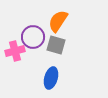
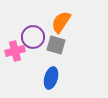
orange semicircle: moved 3 px right, 1 px down
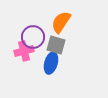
pink cross: moved 9 px right
blue ellipse: moved 15 px up
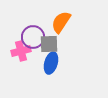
gray square: moved 7 px left, 1 px up; rotated 18 degrees counterclockwise
pink cross: moved 3 px left
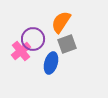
purple circle: moved 2 px down
gray square: moved 18 px right; rotated 18 degrees counterclockwise
pink cross: rotated 24 degrees counterclockwise
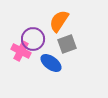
orange semicircle: moved 2 px left, 1 px up
pink cross: rotated 24 degrees counterclockwise
blue ellipse: rotated 70 degrees counterclockwise
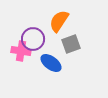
gray square: moved 4 px right
pink cross: rotated 18 degrees counterclockwise
